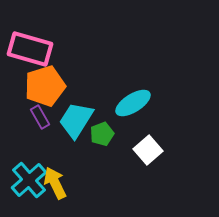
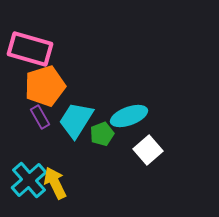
cyan ellipse: moved 4 px left, 13 px down; rotated 12 degrees clockwise
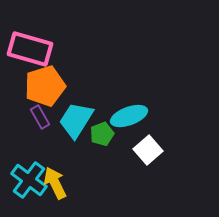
cyan cross: rotated 12 degrees counterclockwise
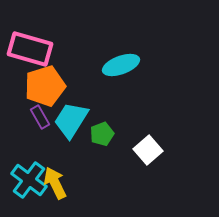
cyan ellipse: moved 8 px left, 51 px up
cyan trapezoid: moved 5 px left
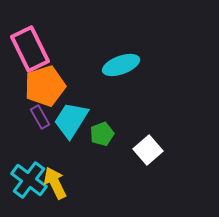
pink rectangle: rotated 48 degrees clockwise
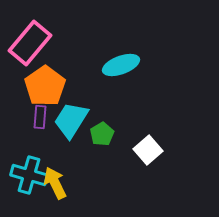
pink rectangle: moved 6 px up; rotated 66 degrees clockwise
orange pentagon: rotated 18 degrees counterclockwise
purple rectangle: rotated 35 degrees clockwise
green pentagon: rotated 10 degrees counterclockwise
cyan cross: moved 5 px up; rotated 21 degrees counterclockwise
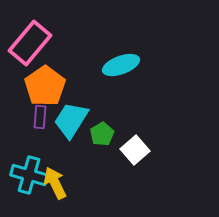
white square: moved 13 px left
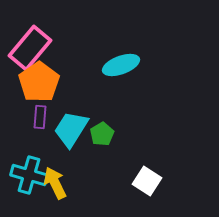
pink rectangle: moved 5 px down
orange pentagon: moved 6 px left, 4 px up
cyan trapezoid: moved 9 px down
white square: moved 12 px right, 31 px down; rotated 16 degrees counterclockwise
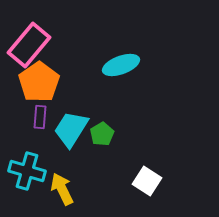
pink rectangle: moved 1 px left, 3 px up
cyan cross: moved 2 px left, 4 px up
yellow arrow: moved 7 px right, 6 px down
